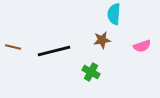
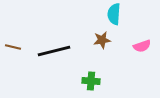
green cross: moved 9 px down; rotated 24 degrees counterclockwise
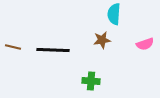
pink semicircle: moved 3 px right, 2 px up
black line: moved 1 px left, 1 px up; rotated 16 degrees clockwise
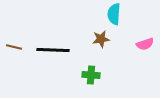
brown star: moved 1 px left, 1 px up
brown line: moved 1 px right
green cross: moved 6 px up
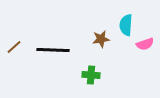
cyan semicircle: moved 12 px right, 11 px down
brown line: rotated 56 degrees counterclockwise
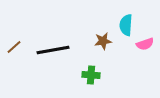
brown star: moved 2 px right, 2 px down
black line: rotated 12 degrees counterclockwise
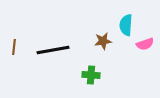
brown line: rotated 42 degrees counterclockwise
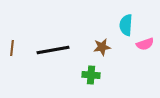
brown star: moved 1 px left, 6 px down
brown line: moved 2 px left, 1 px down
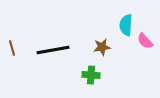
pink semicircle: moved 3 px up; rotated 66 degrees clockwise
brown line: rotated 21 degrees counterclockwise
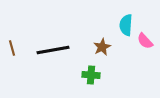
brown star: rotated 18 degrees counterclockwise
